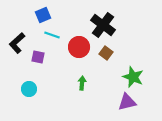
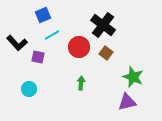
cyan line: rotated 49 degrees counterclockwise
black L-shape: rotated 90 degrees counterclockwise
green arrow: moved 1 px left
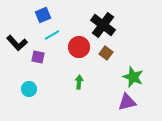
green arrow: moved 2 px left, 1 px up
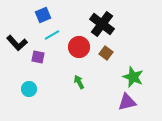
black cross: moved 1 px left, 1 px up
green arrow: rotated 32 degrees counterclockwise
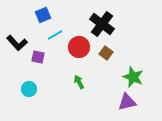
cyan line: moved 3 px right
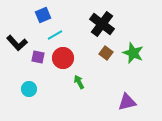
red circle: moved 16 px left, 11 px down
green star: moved 24 px up
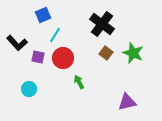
cyan line: rotated 28 degrees counterclockwise
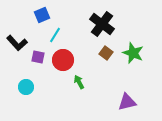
blue square: moved 1 px left
red circle: moved 2 px down
cyan circle: moved 3 px left, 2 px up
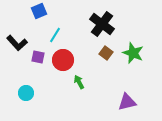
blue square: moved 3 px left, 4 px up
cyan circle: moved 6 px down
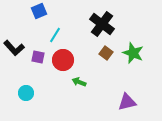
black L-shape: moved 3 px left, 5 px down
green arrow: rotated 40 degrees counterclockwise
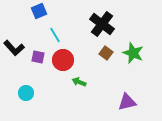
cyan line: rotated 63 degrees counterclockwise
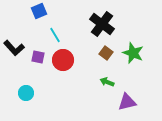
green arrow: moved 28 px right
